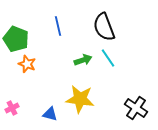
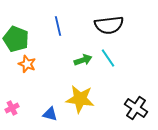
black semicircle: moved 5 px right, 2 px up; rotated 76 degrees counterclockwise
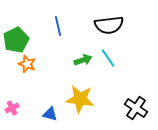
green pentagon: moved 1 px down; rotated 25 degrees clockwise
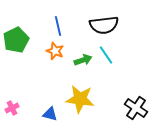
black semicircle: moved 5 px left
cyan line: moved 2 px left, 3 px up
orange star: moved 28 px right, 13 px up
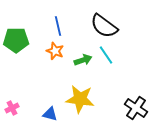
black semicircle: moved 1 px down; rotated 44 degrees clockwise
green pentagon: rotated 25 degrees clockwise
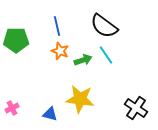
blue line: moved 1 px left
orange star: moved 5 px right
